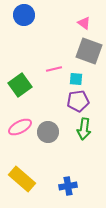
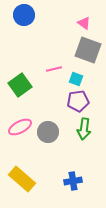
gray square: moved 1 px left, 1 px up
cyan square: rotated 16 degrees clockwise
blue cross: moved 5 px right, 5 px up
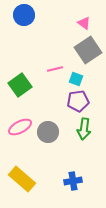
gray square: rotated 36 degrees clockwise
pink line: moved 1 px right
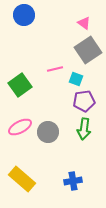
purple pentagon: moved 6 px right
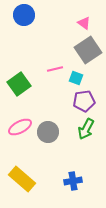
cyan square: moved 1 px up
green square: moved 1 px left, 1 px up
green arrow: moved 2 px right; rotated 20 degrees clockwise
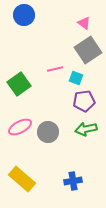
green arrow: rotated 50 degrees clockwise
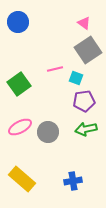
blue circle: moved 6 px left, 7 px down
